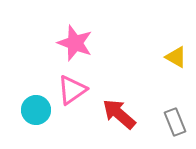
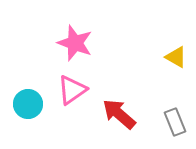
cyan circle: moved 8 px left, 6 px up
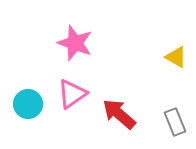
pink triangle: moved 4 px down
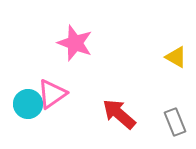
pink triangle: moved 20 px left
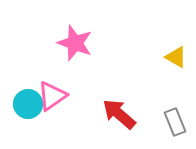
pink triangle: moved 2 px down
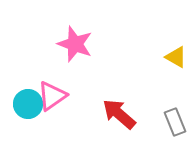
pink star: moved 1 px down
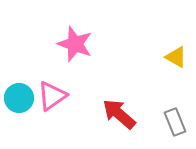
cyan circle: moved 9 px left, 6 px up
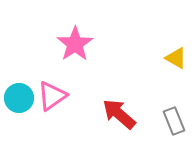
pink star: rotated 18 degrees clockwise
yellow triangle: moved 1 px down
gray rectangle: moved 1 px left, 1 px up
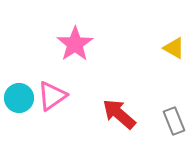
yellow triangle: moved 2 px left, 10 px up
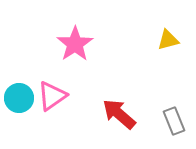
yellow triangle: moved 6 px left, 8 px up; rotated 45 degrees counterclockwise
